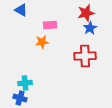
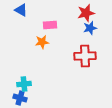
blue star: rotated 16 degrees clockwise
cyan cross: moved 1 px left, 1 px down
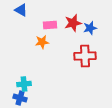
red star: moved 13 px left, 10 px down
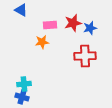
blue cross: moved 2 px right, 1 px up
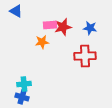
blue triangle: moved 5 px left, 1 px down
red star: moved 10 px left, 4 px down
blue star: rotated 24 degrees clockwise
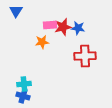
blue triangle: rotated 32 degrees clockwise
blue star: moved 12 px left
blue cross: moved 1 px right, 1 px up
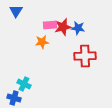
cyan cross: rotated 32 degrees clockwise
blue cross: moved 9 px left, 2 px down
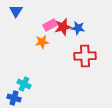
pink rectangle: rotated 24 degrees counterclockwise
